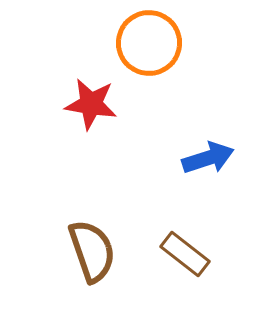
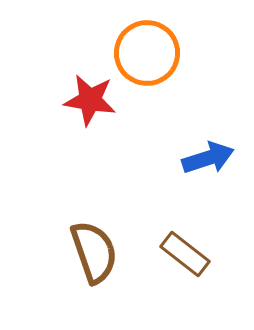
orange circle: moved 2 px left, 10 px down
red star: moved 1 px left, 4 px up
brown semicircle: moved 2 px right, 1 px down
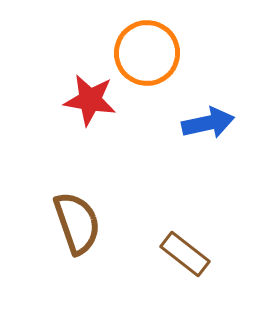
blue arrow: moved 35 px up; rotated 6 degrees clockwise
brown semicircle: moved 17 px left, 29 px up
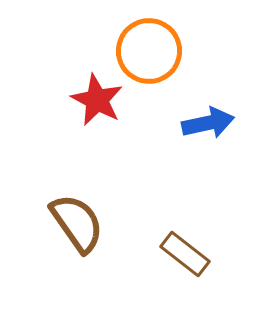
orange circle: moved 2 px right, 2 px up
red star: moved 7 px right; rotated 18 degrees clockwise
brown semicircle: rotated 16 degrees counterclockwise
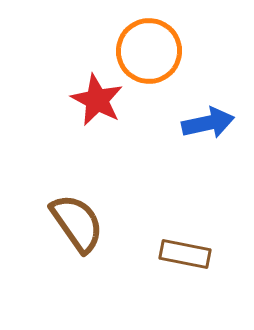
brown rectangle: rotated 27 degrees counterclockwise
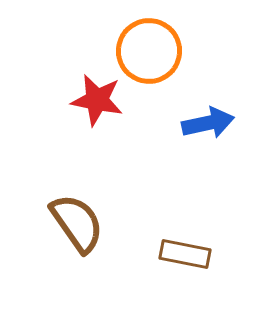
red star: rotated 16 degrees counterclockwise
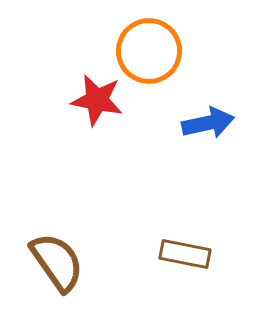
brown semicircle: moved 20 px left, 39 px down
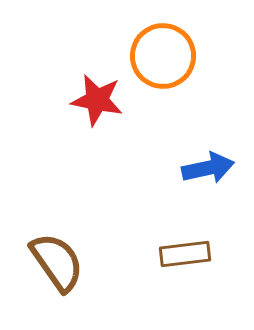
orange circle: moved 14 px right, 5 px down
blue arrow: moved 45 px down
brown rectangle: rotated 18 degrees counterclockwise
